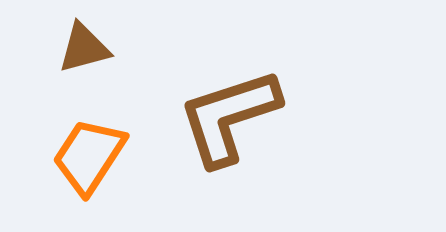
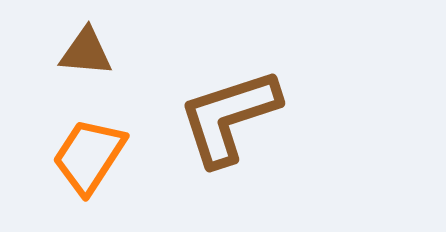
brown triangle: moved 2 px right, 4 px down; rotated 20 degrees clockwise
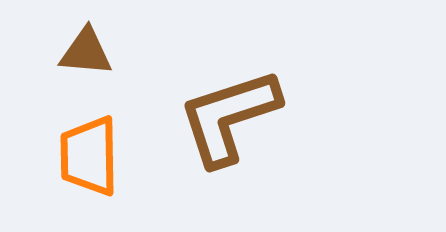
orange trapezoid: rotated 34 degrees counterclockwise
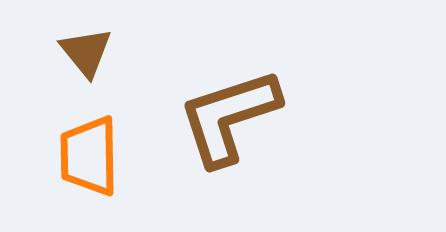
brown triangle: rotated 46 degrees clockwise
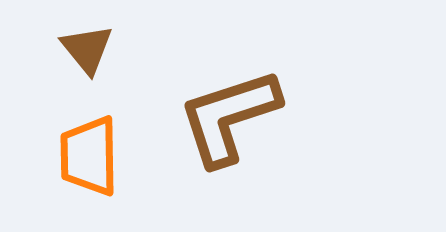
brown triangle: moved 1 px right, 3 px up
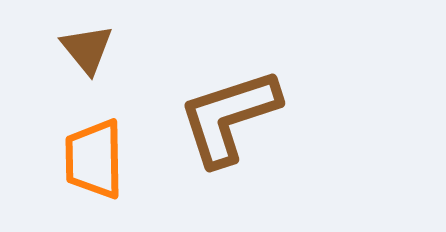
orange trapezoid: moved 5 px right, 3 px down
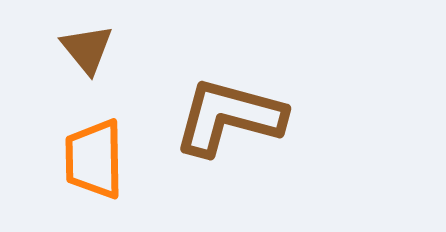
brown L-shape: rotated 33 degrees clockwise
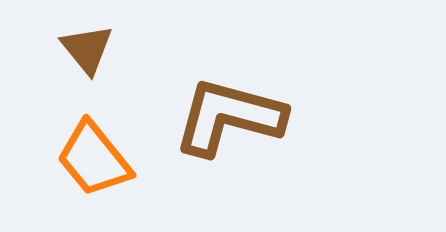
orange trapezoid: rotated 38 degrees counterclockwise
